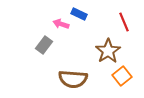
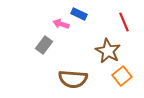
brown star: rotated 10 degrees counterclockwise
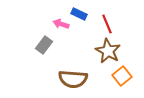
red line: moved 17 px left, 2 px down
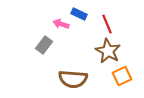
orange square: rotated 12 degrees clockwise
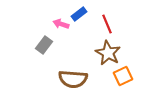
blue rectangle: rotated 63 degrees counterclockwise
brown star: moved 2 px down
orange square: moved 1 px right
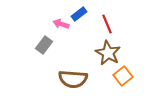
orange square: rotated 12 degrees counterclockwise
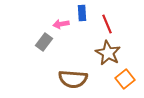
blue rectangle: moved 3 px right, 1 px up; rotated 56 degrees counterclockwise
pink arrow: rotated 28 degrees counterclockwise
gray rectangle: moved 3 px up
orange square: moved 2 px right, 3 px down
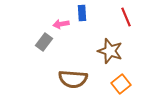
red line: moved 19 px right, 7 px up
brown star: moved 2 px right, 2 px up; rotated 10 degrees counterclockwise
orange square: moved 4 px left, 5 px down
